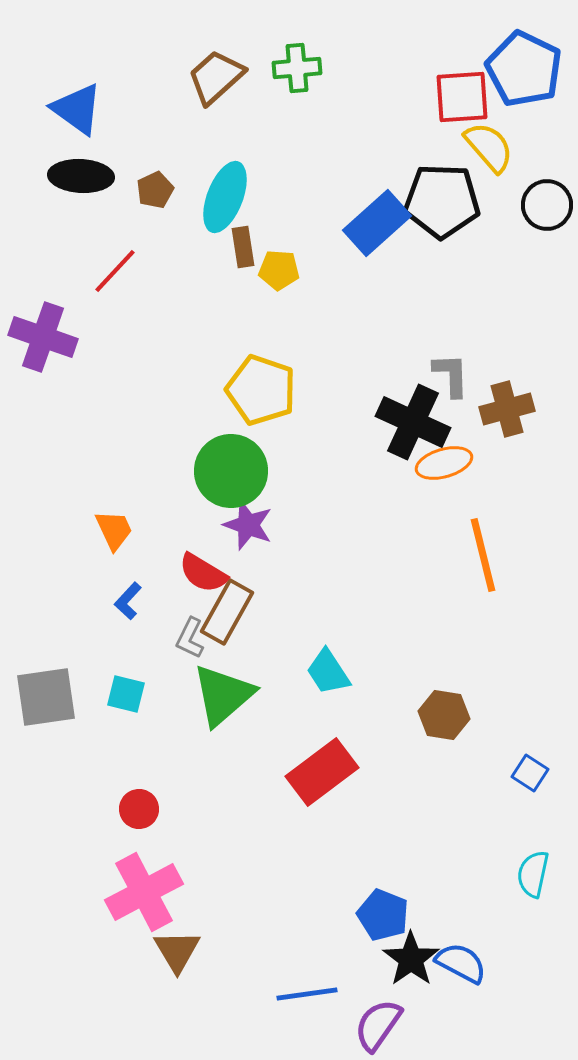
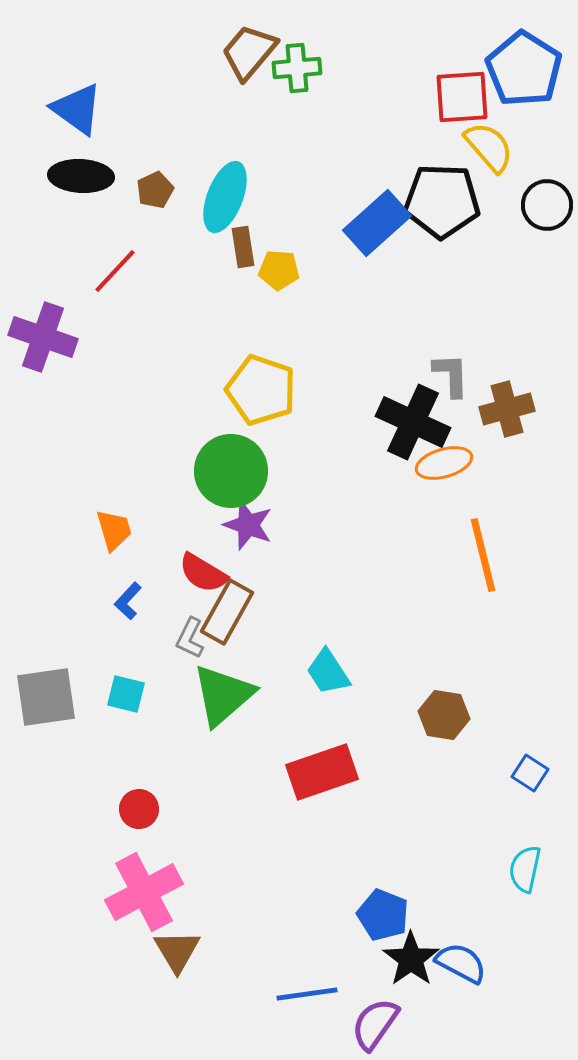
blue pentagon at (524, 69): rotated 6 degrees clockwise
brown trapezoid at (216, 77): moved 33 px right, 25 px up; rotated 8 degrees counterclockwise
orange trapezoid at (114, 530): rotated 9 degrees clockwise
red rectangle at (322, 772): rotated 18 degrees clockwise
cyan semicircle at (533, 874): moved 8 px left, 5 px up
purple semicircle at (378, 1025): moved 3 px left, 1 px up
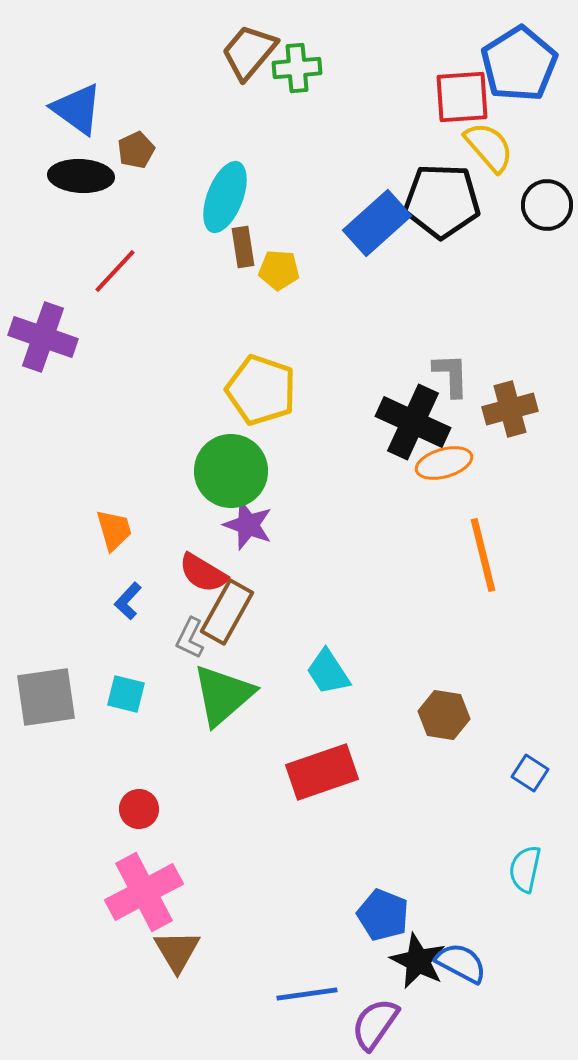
blue pentagon at (524, 69): moved 5 px left, 5 px up; rotated 8 degrees clockwise
brown pentagon at (155, 190): moved 19 px left, 40 px up
brown cross at (507, 409): moved 3 px right
black star at (411, 959): moved 7 px right, 2 px down; rotated 10 degrees counterclockwise
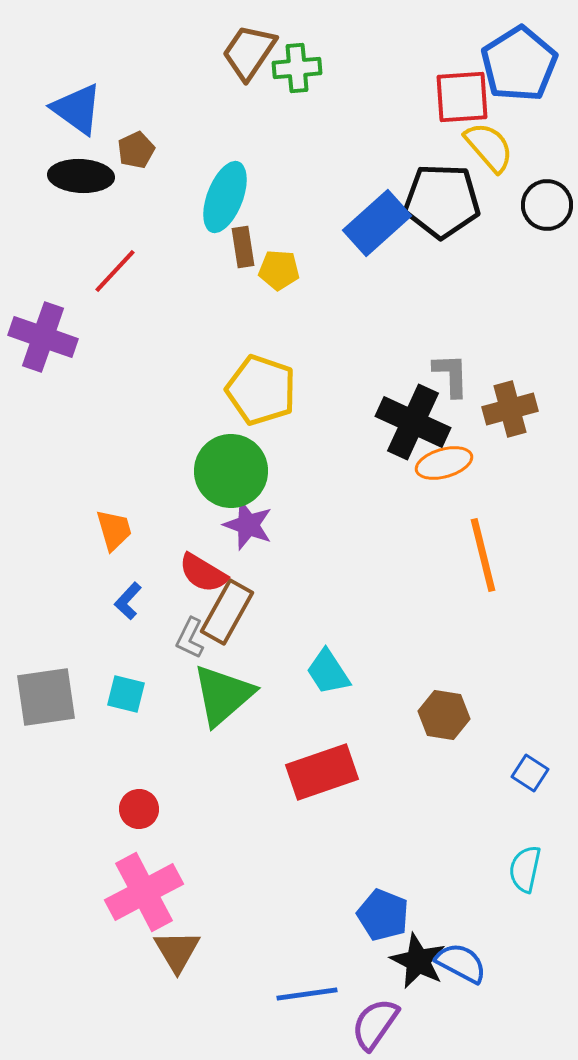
brown trapezoid at (249, 52): rotated 6 degrees counterclockwise
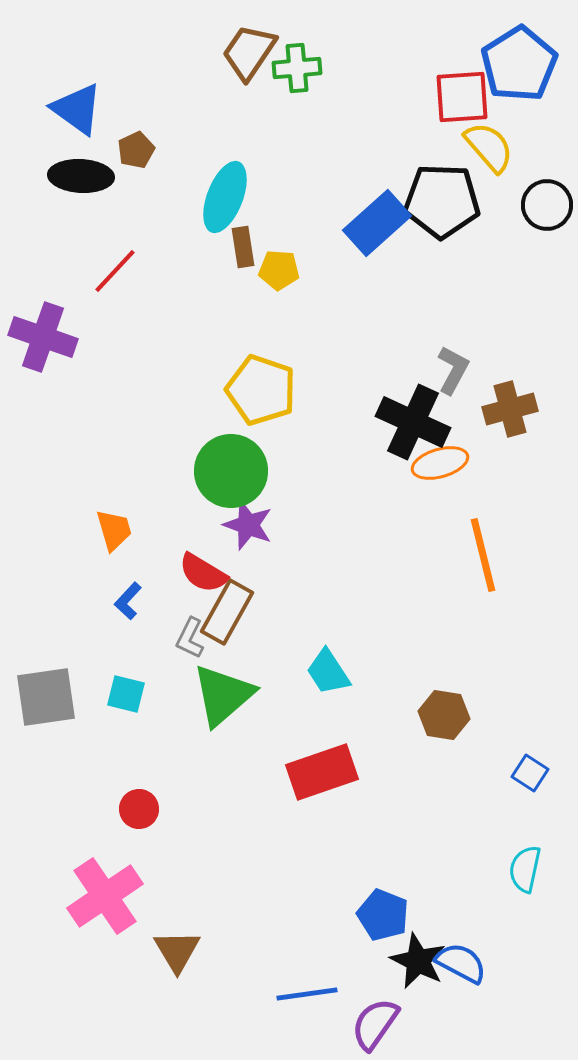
gray L-shape at (451, 375): moved 2 px right, 5 px up; rotated 30 degrees clockwise
orange ellipse at (444, 463): moved 4 px left
pink cross at (144, 892): moved 39 px left, 4 px down; rotated 6 degrees counterclockwise
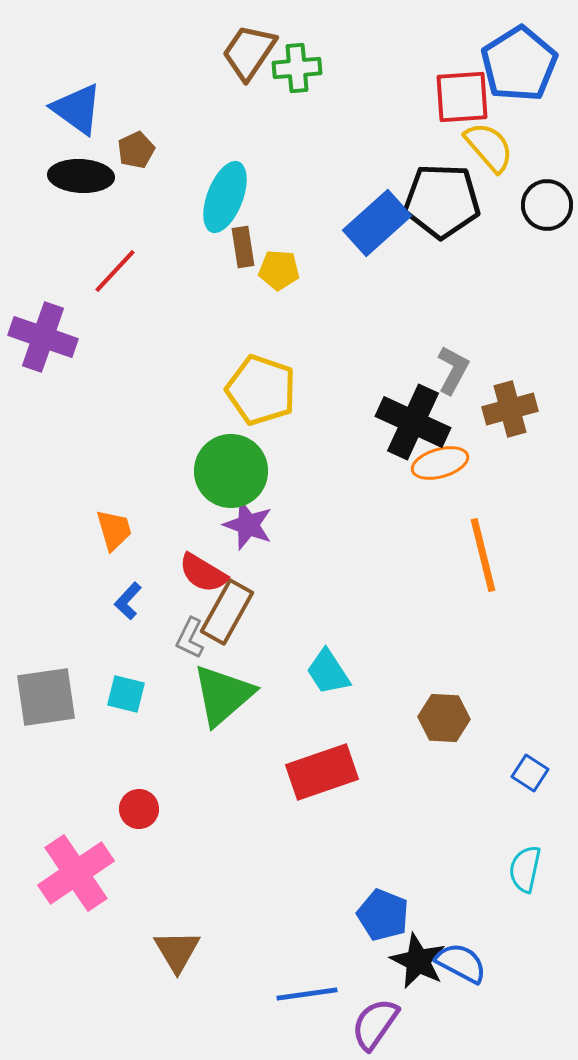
brown hexagon at (444, 715): moved 3 px down; rotated 6 degrees counterclockwise
pink cross at (105, 896): moved 29 px left, 23 px up
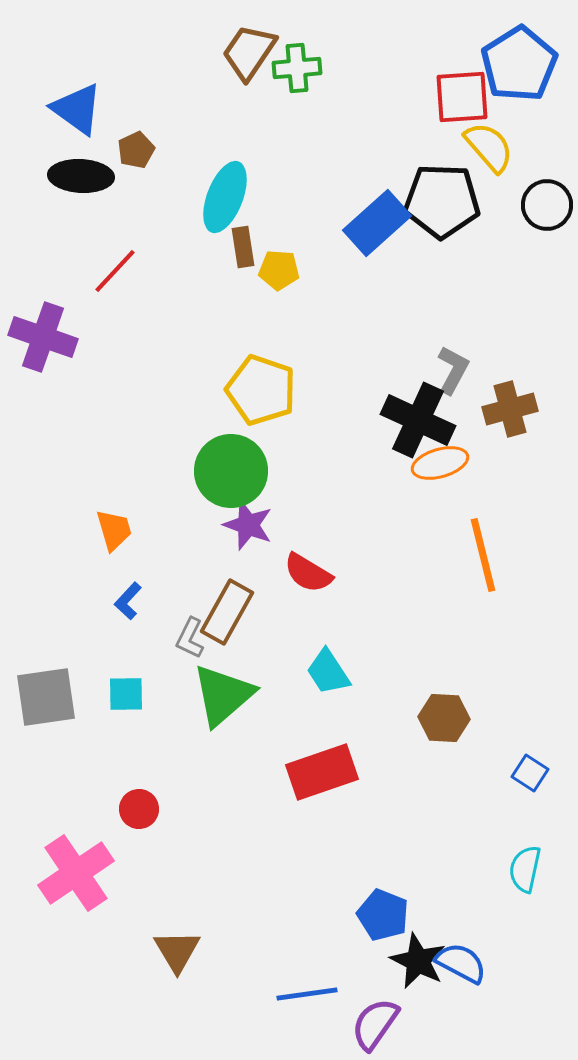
black cross at (413, 422): moved 5 px right, 2 px up
red semicircle at (203, 573): moved 105 px right
cyan square at (126, 694): rotated 15 degrees counterclockwise
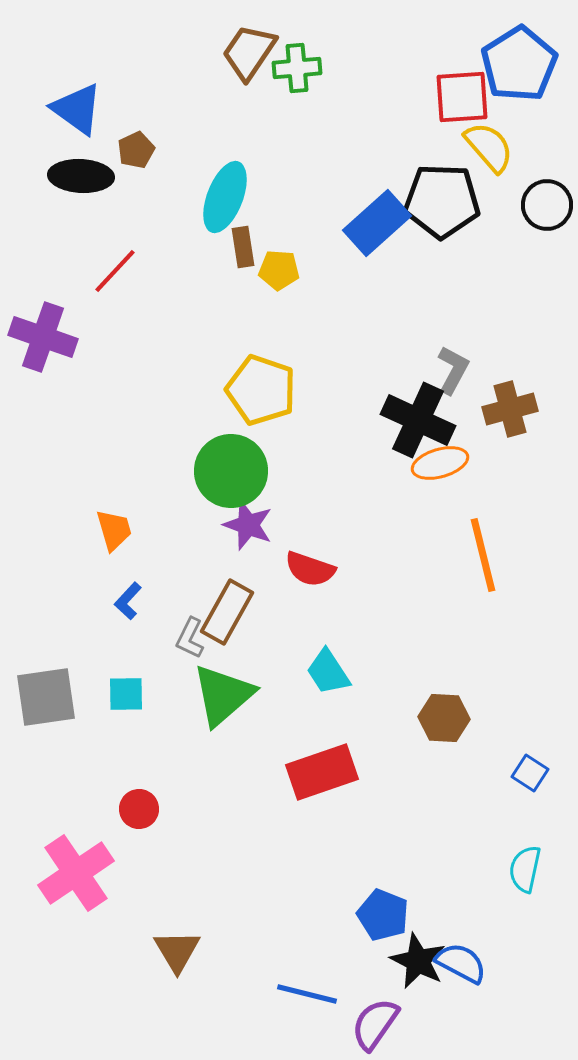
red semicircle at (308, 573): moved 2 px right, 4 px up; rotated 12 degrees counterclockwise
blue line at (307, 994): rotated 22 degrees clockwise
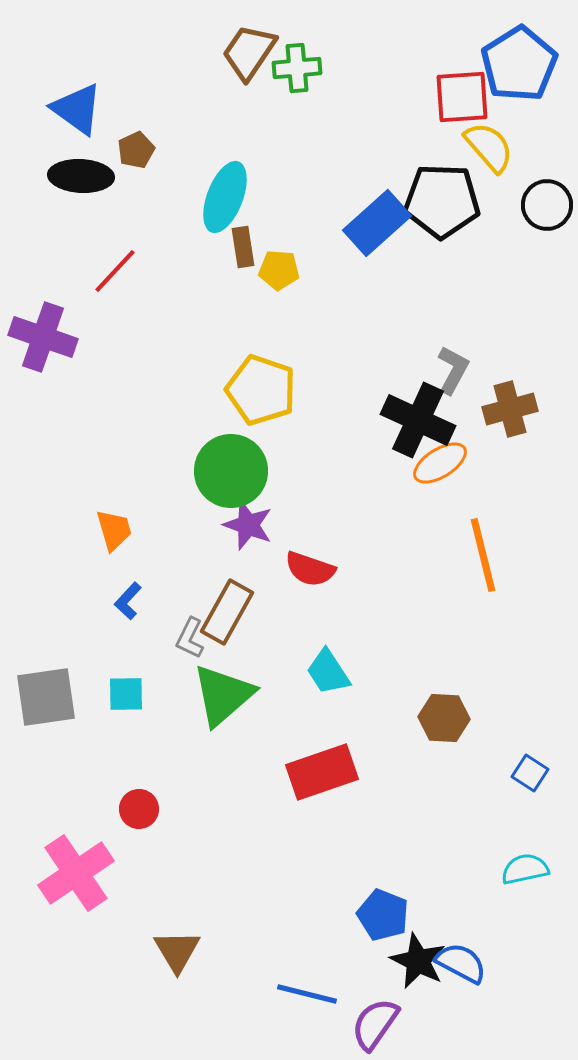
orange ellipse at (440, 463): rotated 16 degrees counterclockwise
cyan semicircle at (525, 869): rotated 66 degrees clockwise
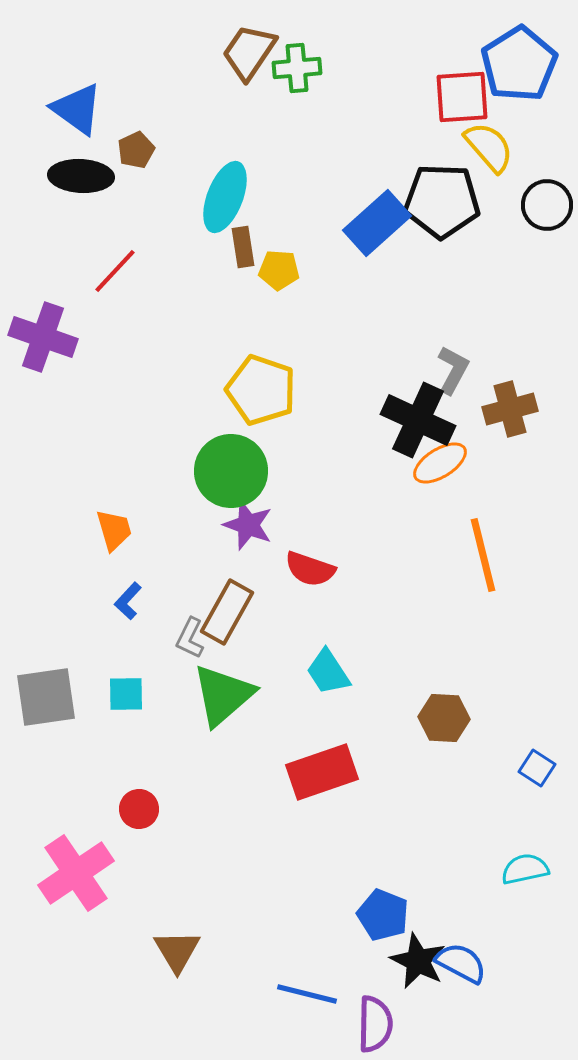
blue square at (530, 773): moved 7 px right, 5 px up
purple semicircle at (375, 1024): rotated 146 degrees clockwise
